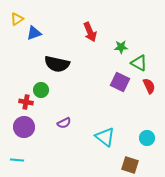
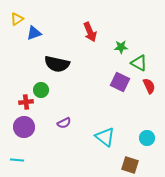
red cross: rotated 16 degrees counterclockwise
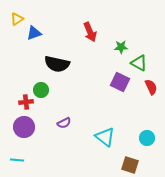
red semicircle: moved 2 px right, 1 px down
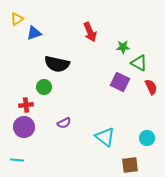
green star: moved 2 px right
green circle: moved 3 px right, 3 px up
red cross: moved 3 px down
brown square: rotated 24 degrees counterclockwise
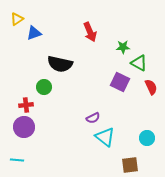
black semicircle: moved 3 px right
purple semicircle: moved 29 px right, 5 px up
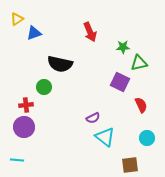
green triangle: rotated 42 degrees counterclockwise
red semicircle: moved 10 px left, 18 px down
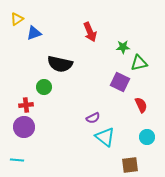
cyan circle: moved 1 px up
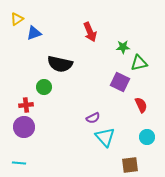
cyan triangle: rotated 10 degrees clockwise
cyan line: moved 2 px right, 3 px down
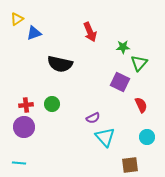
green triangle: rotated 36 degrees counterclockwise
green circle: moved 8 px right, 17 px down
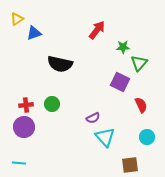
red arrow: moved 7 px right, 2 px up; rotated 120 degrees counterclockwise
